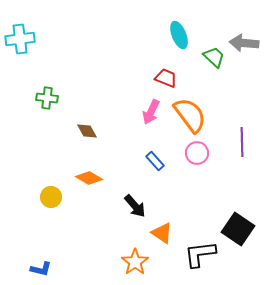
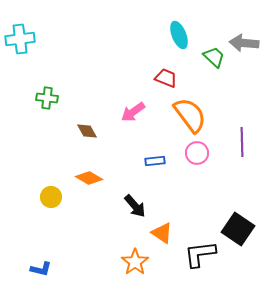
pink arrow: moved 18 px left; rotated 30 degrees clockwise
blue rectangle: rotated 54 degrees counterclockwise
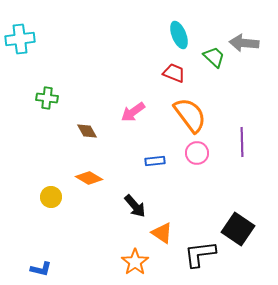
red trapezoid: moved 8 px right, 5 px up
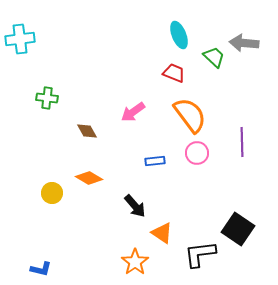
yellow circle: moved 1 px right, 4 px up
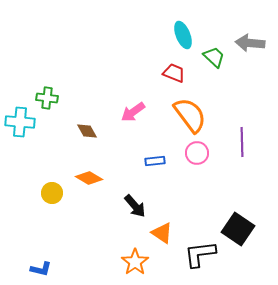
cyan ellipse: moved 4 px right
cyan cross: moved 83 px down; rotated 12 degrees clockwise
gray arrow: moved 6 px right
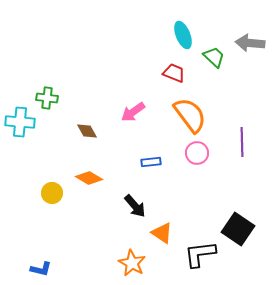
blue rectangle: moved 4 px left, 1 px down
orange star: moved 3 px left, 1 px down; rotated 8 degrees counterclockwise
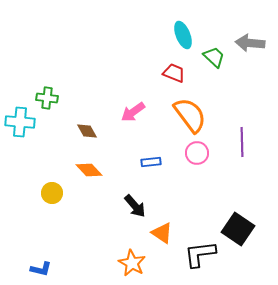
orange diamond: moved 8 px up; rotated 16 degrees clockwise
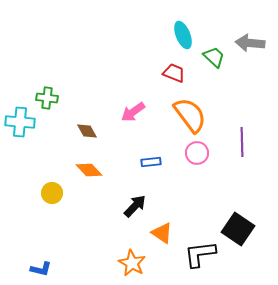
black arrow: rotated 95 degrees counterclockwise
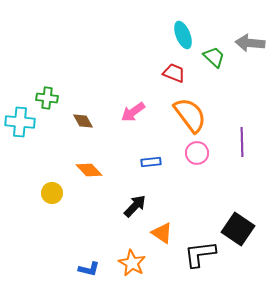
brown diamond: moved 4 px left, 10 px up
blue L-shape: moved 48 px right
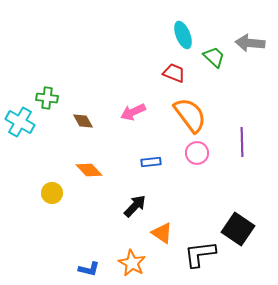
pink arrow: rotated 10 degrees clockwise
cyan cross: rotated 24 degrees clockwise
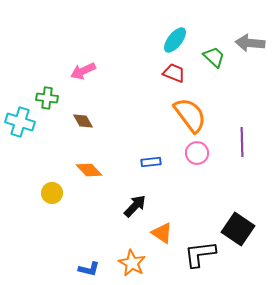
cyan ellipse: moved 8 px left, 5 px down; rotated 60 degrees clockwise
pink arrow: moved 50 px left, 41 px up
cyan cross: rotated 12 degrees counterclockwise
